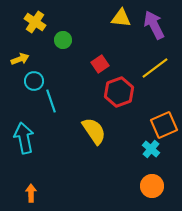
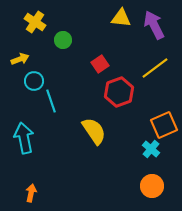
orange arrow: rotated 12 degrees clockwise
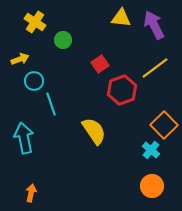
red hexagon: moved 3 px right, 2 px up
cyan line: moved 3 px down
orange square: rotated 20 degrees counterclockwise
cyan cross: moved 1 px down
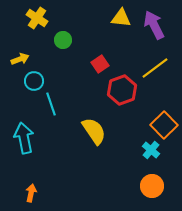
yellow cross: moved 2 px right, 4 px up
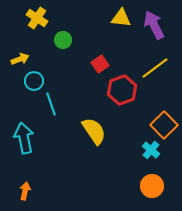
orange arrow: moved 6 px left, 2 px up
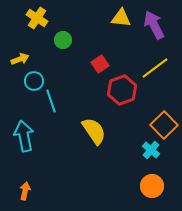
cyan line: moved 3 px up
cyan arrow: moved 2 px up
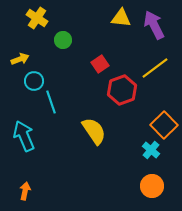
cyan line: moved 1 px down
cyan arrow: rotated 12 degrees counterclockwise
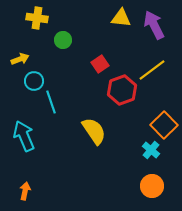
yellow cross: rotated 25 degrees counterclockwise
yellow line: moved 3 px left, 2 px down
